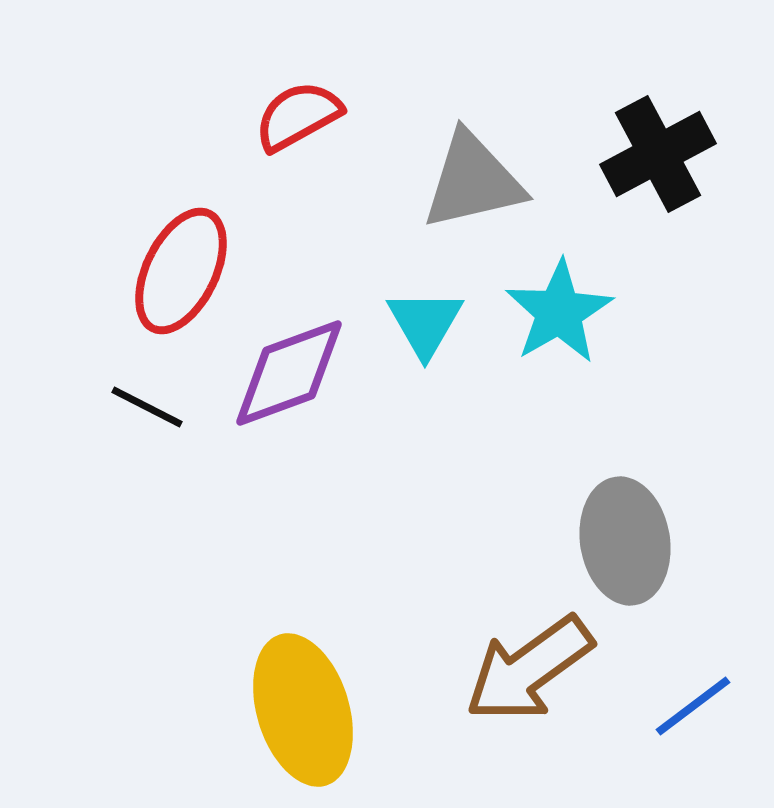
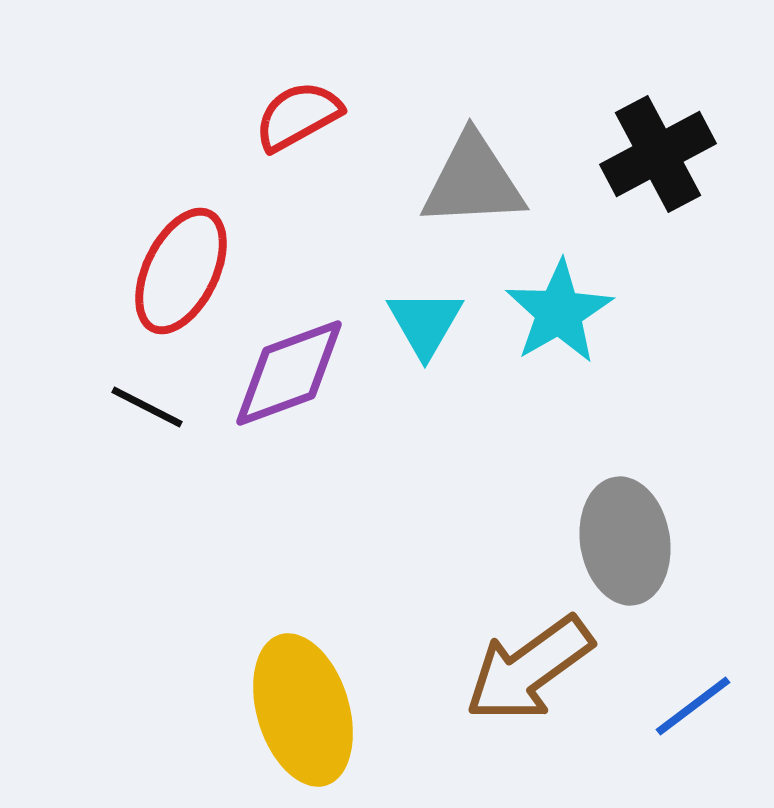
gray triangle: rotated 10 degrees clockwise
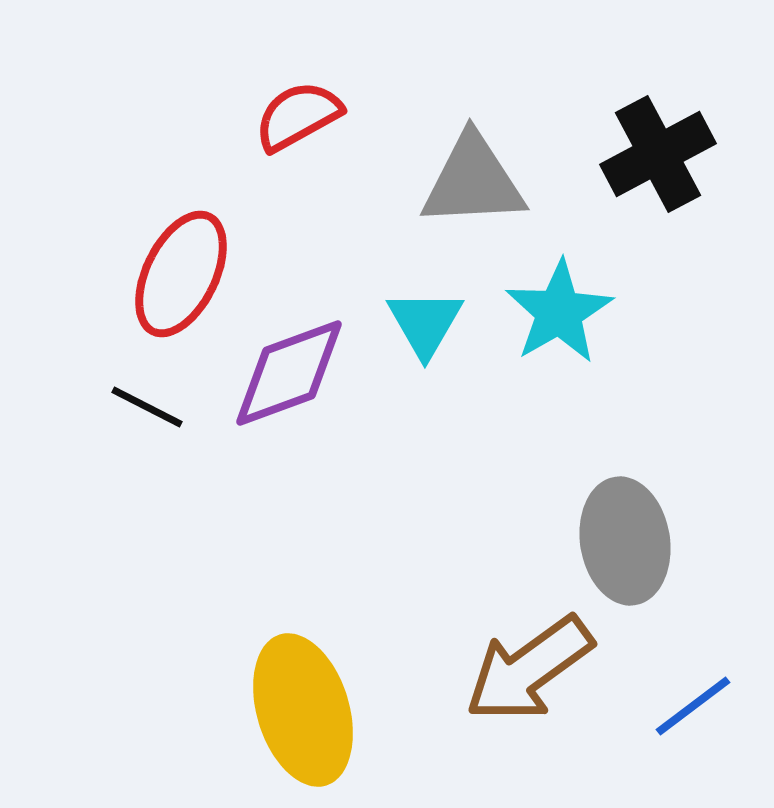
red ellipse: moved 3 px down
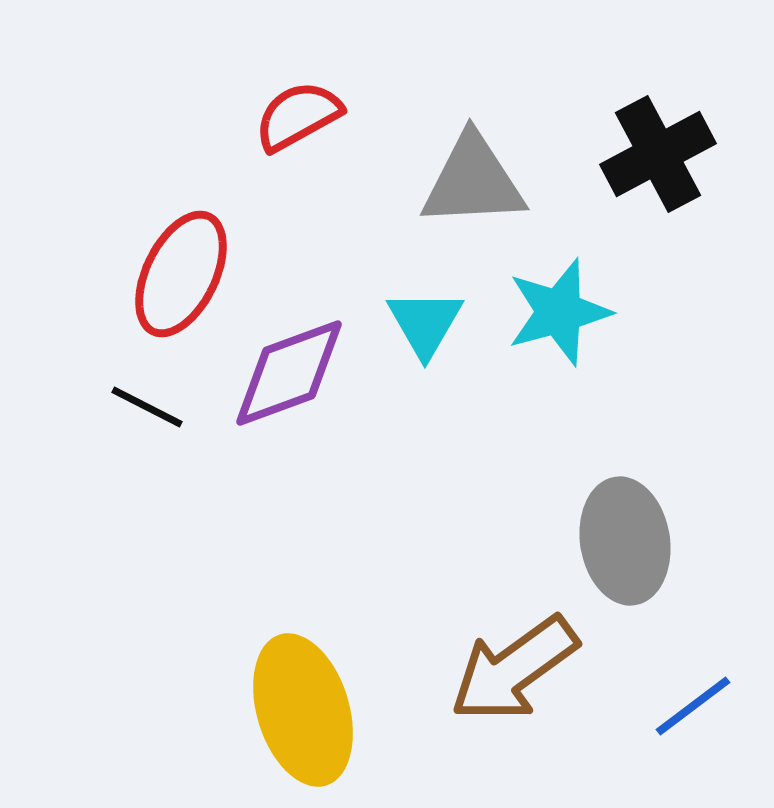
cyan star: rotated 15 degrees clockwise
brown arrow: moved 15 px left
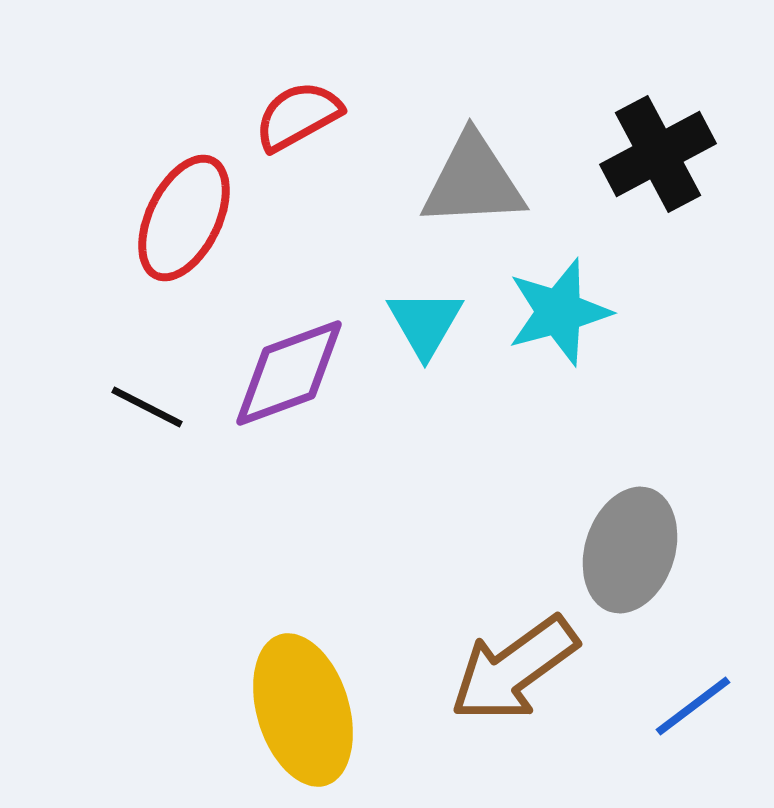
red ellipse: moved 3 px right, 56 px up
gray ellipse: moved 5 px right, 9 px down; rotated 27 degrees clockwise
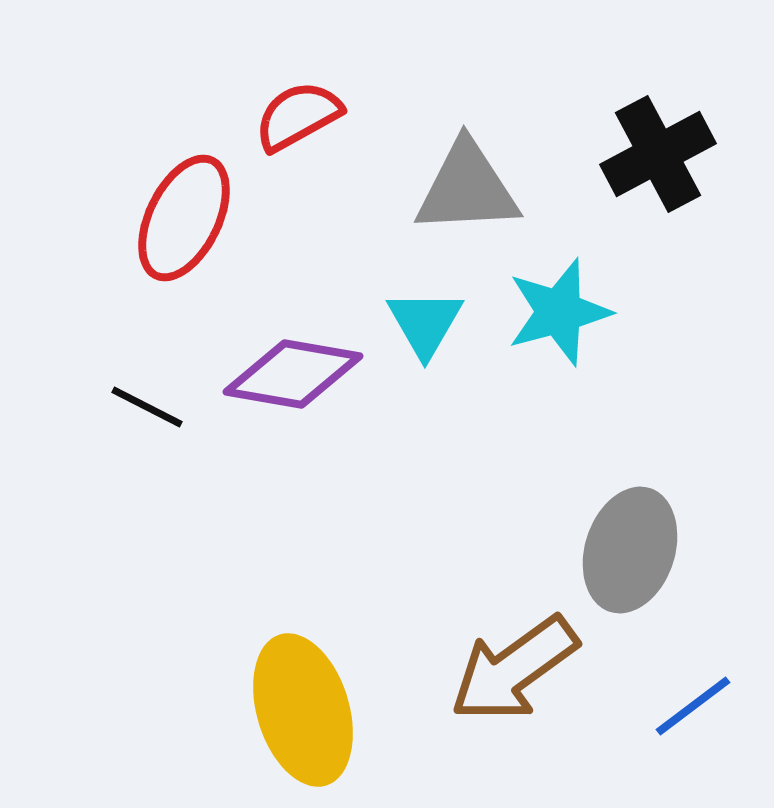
gray triangle: moved 6 px left, 7 px down
purple diamond: moved 4 px right, 1 px down; rotated 30 degrees clockwise
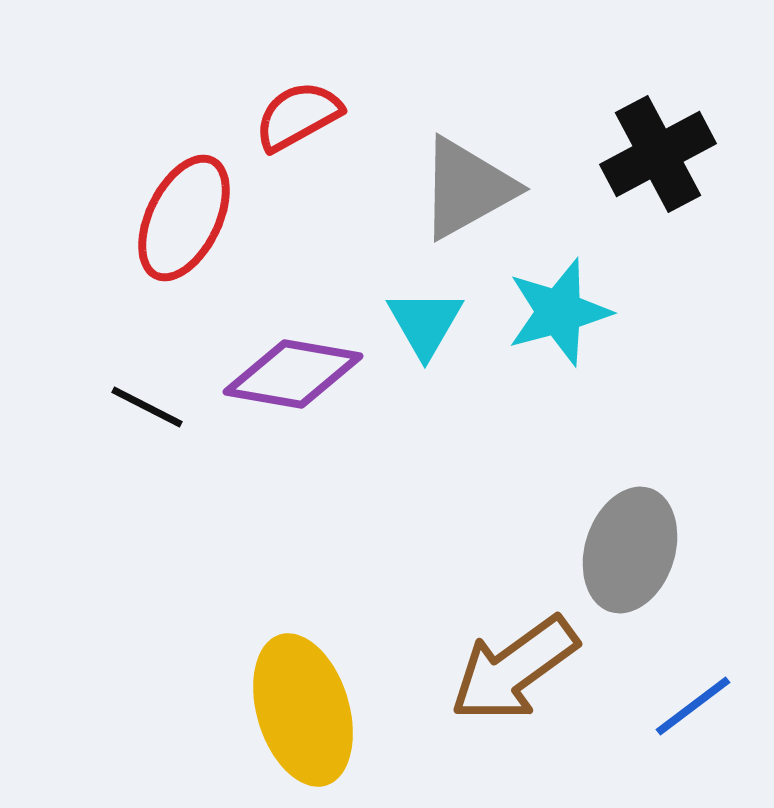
gray triangle: rotated 26 degrees counterclockwise
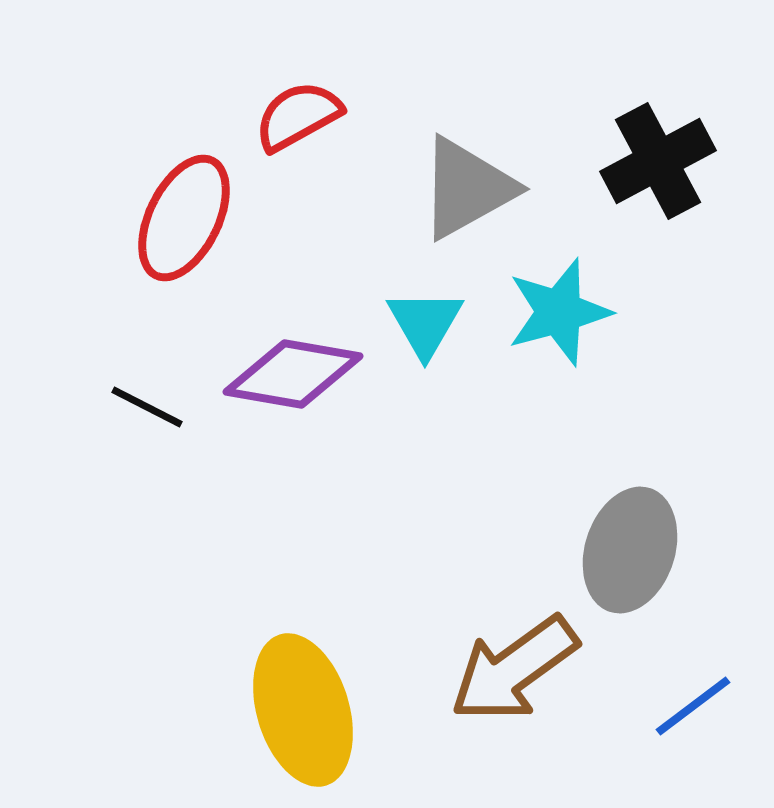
black cross: moved 7 px down
